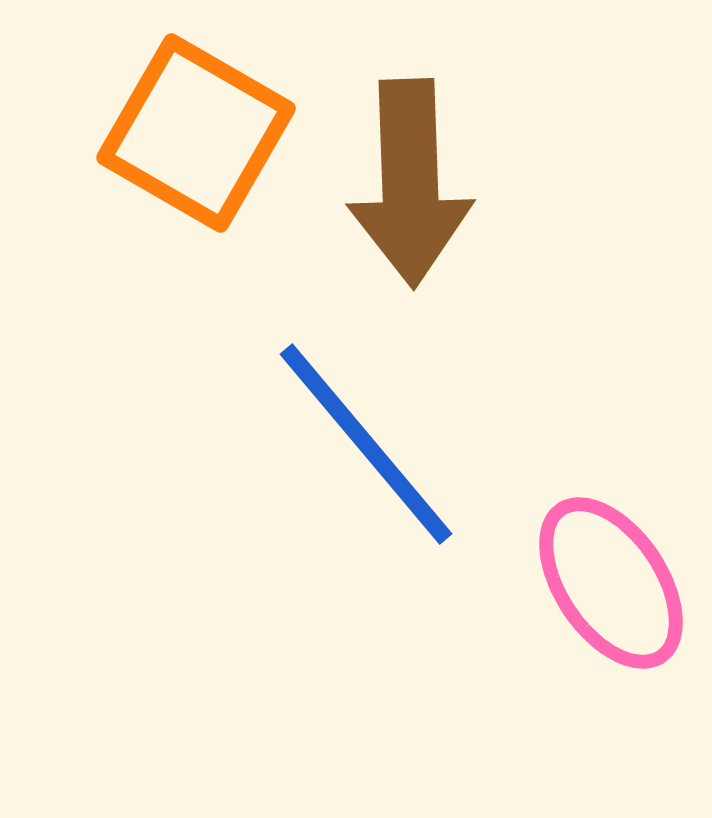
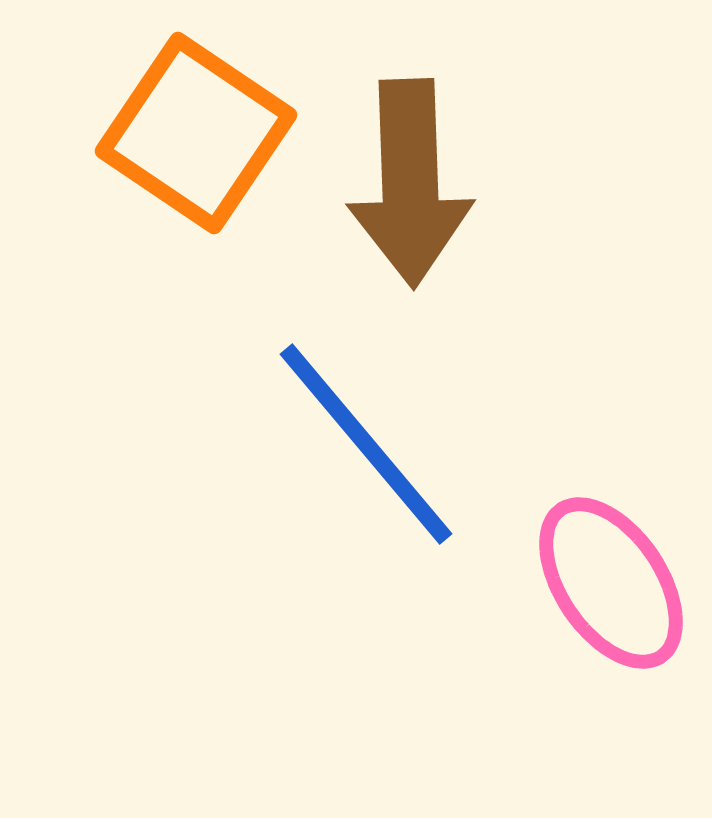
orange square: rotated 4 degrees clockwise
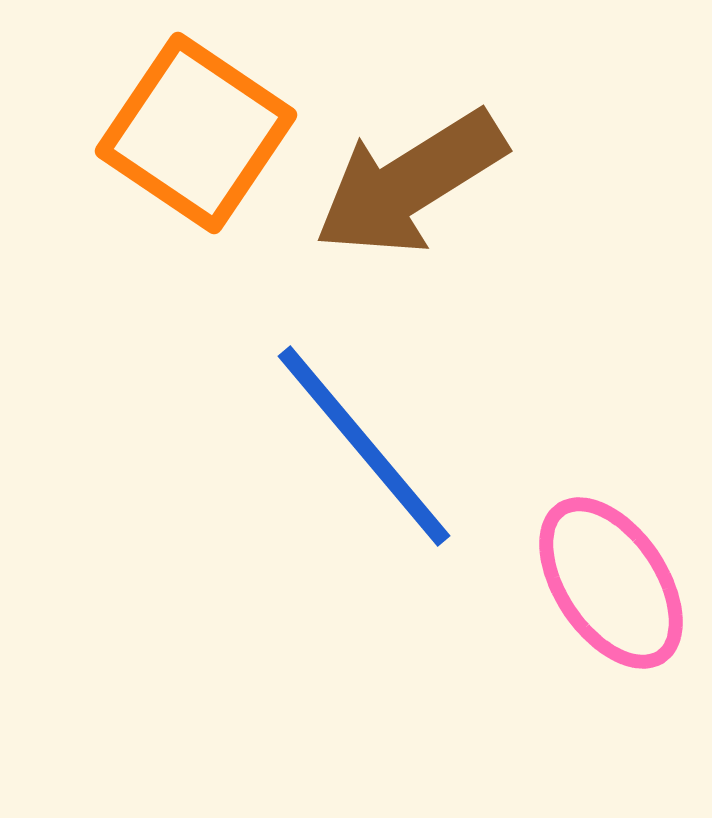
brown arrow: rotated 60 degrees clockwise
blue line: moved 2 px left, 2 px down
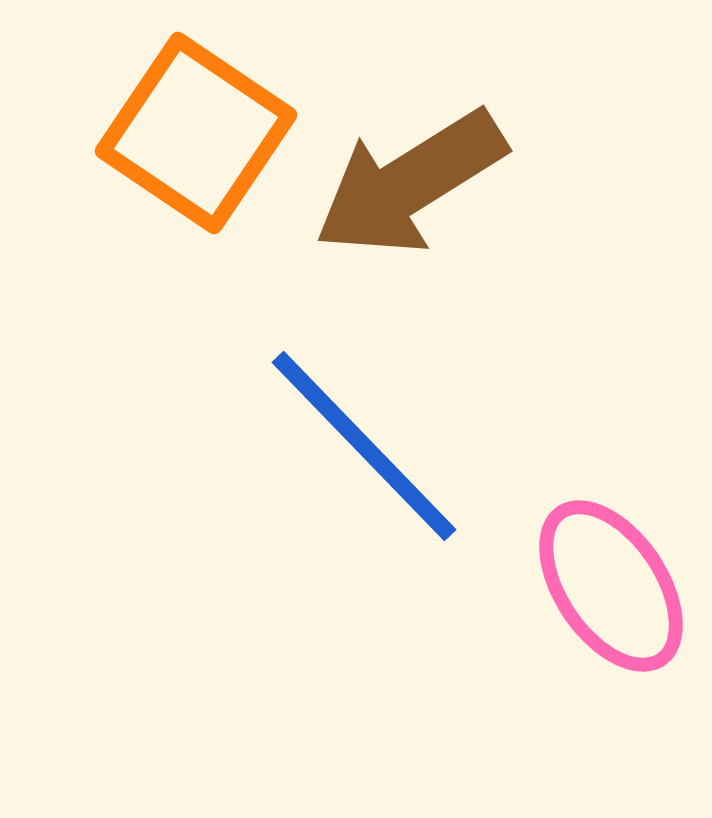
blue line: rotated 4 degrees counterclockwise
pink ellipse: moved 3 px down
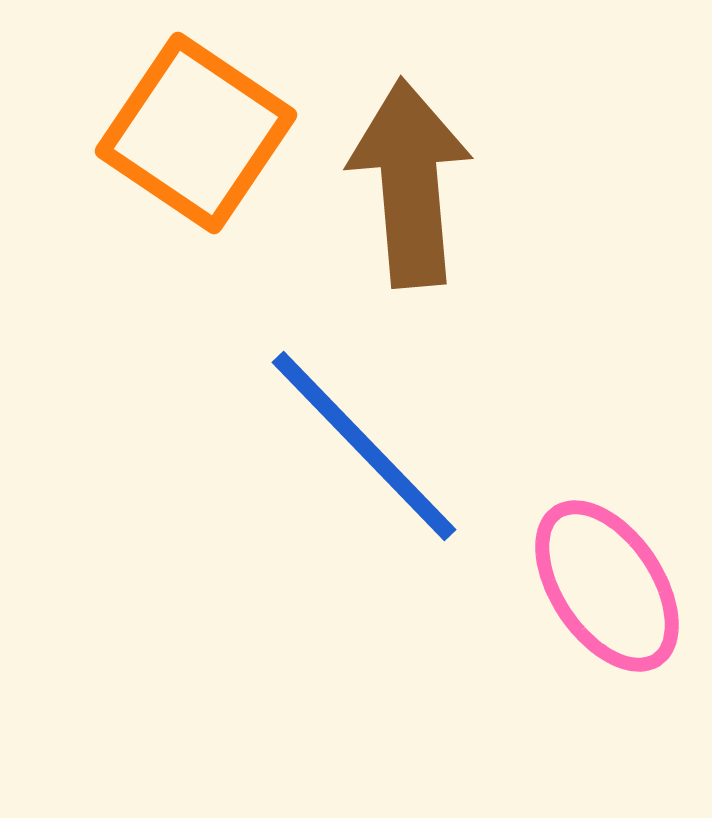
brown arrow: rotated 117 degrees clockwise
pink ellipse: moved 4 px left
